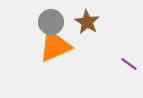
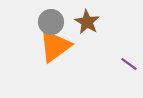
orange triangle: rotated 12 degrees counterclockwise
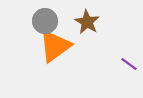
gray circle: moved 6 px left, 1 px up
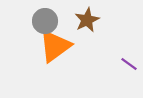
brown star: moved 2 px up; rotated 15 degrees clockwise
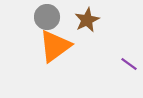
gray circle: moved 2 px right, 4 px up
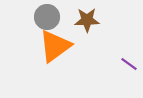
brown star: rotated 25 degrees clockwise
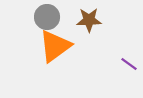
brown star: moved 2 px right
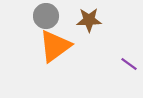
gray circle: moved 1 px left, 1 px up
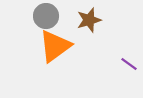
brown star: rotated 15 degrees counterclockwise
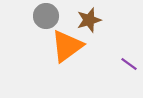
orange triangle: moved 12 px right
